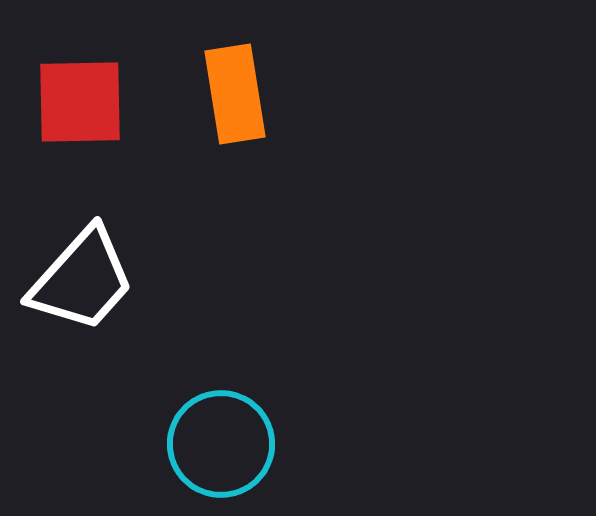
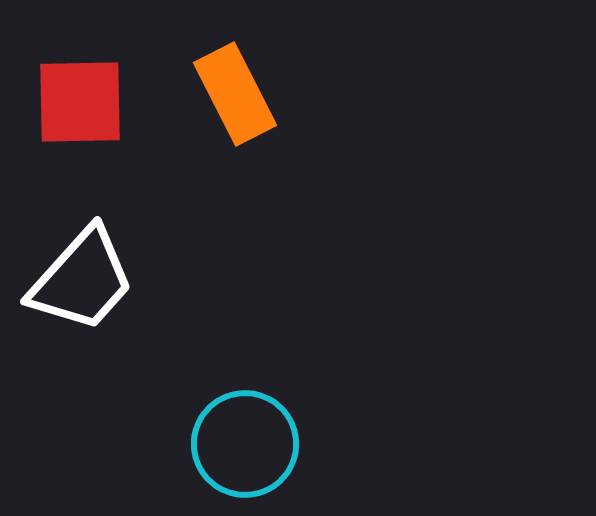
orange rectangle: rotated 18 degrees counterclockwise
cyan circle: moved 24 px right
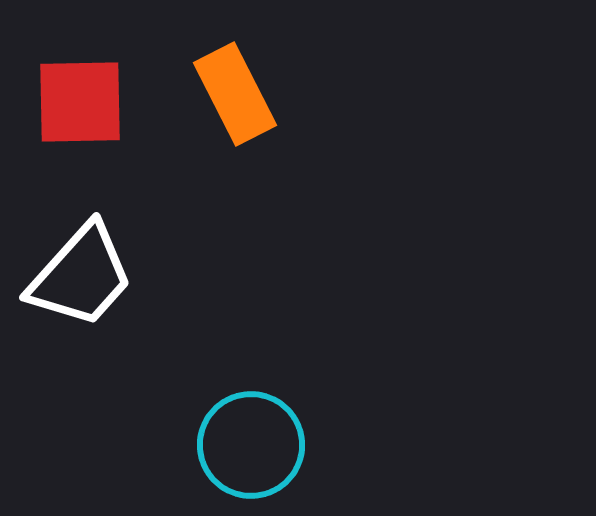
white trapezoid: moved 1 px left, 4 px up
cyan circle: moved 6 px right, 1 px down
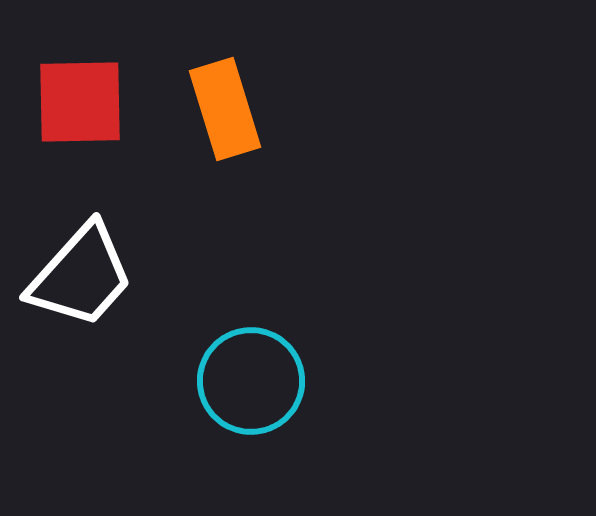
orange rectangle: moved 10 px left, 15 px down; rotated 10 degrees clockwise
cyan circle: moved 64 px up
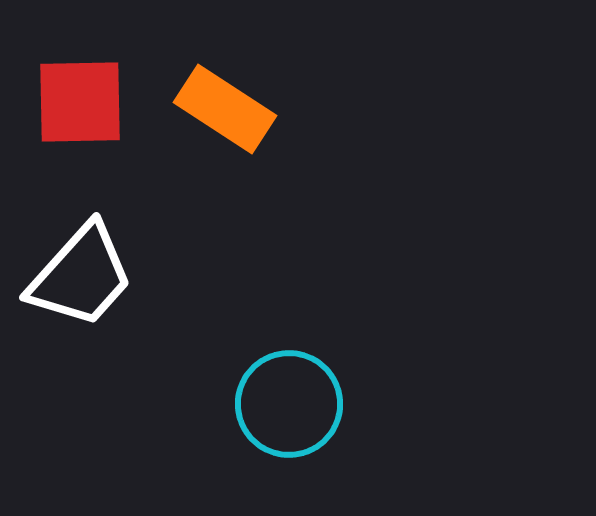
orange rectangle: rotated 40 degrees counterclockwise
cyan circle: moved 38 px right, 23 px down
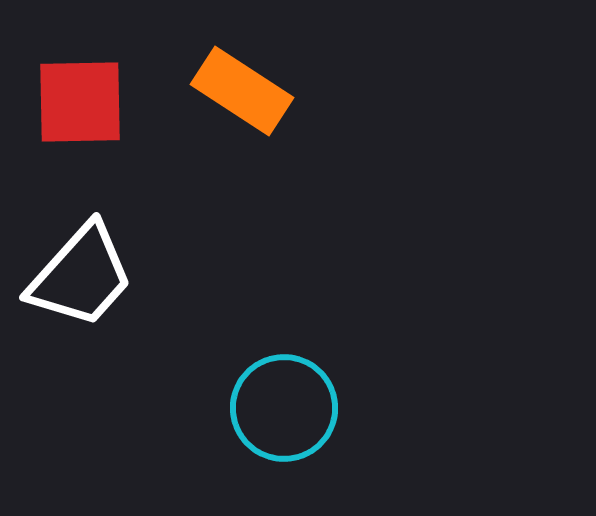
orange rectangle: moved 17 px right, 18 px up
cyan circle: moved 5 px left, 4 px down
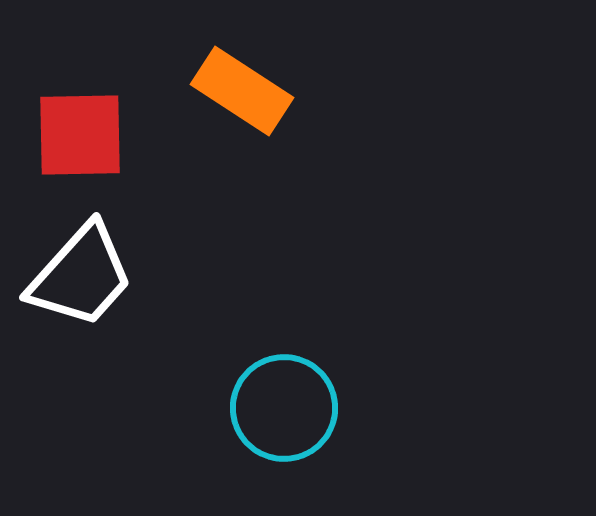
red square: moved 33 px down
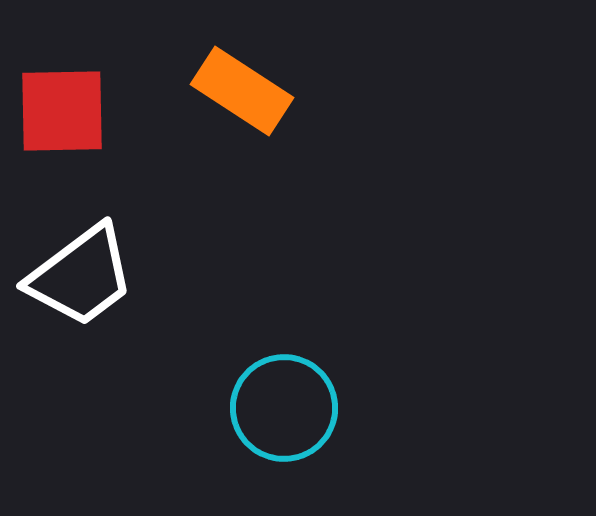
red square: moved 18 px left, 24 px up
white trapezoid: rotated 11 degrees clockwise
